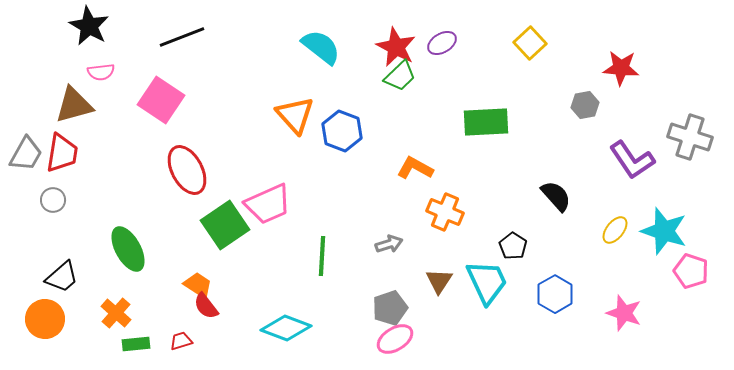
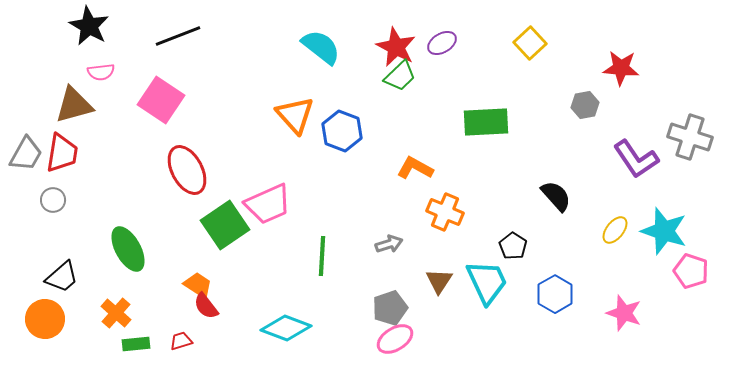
black line at (182, 37): moved 4 px left, 1 px up
purple L-shape at (632, 160): moved 4 px right, 1 px up
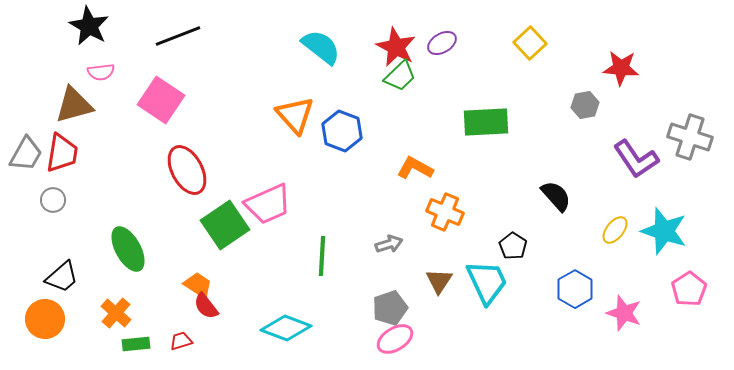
pink pentagon at (691, 271): moved 2 px left, 18 px down; rotated 20 degrees clockwise
blue hexagon at (555, 294): moved 20 px right, 5 px up
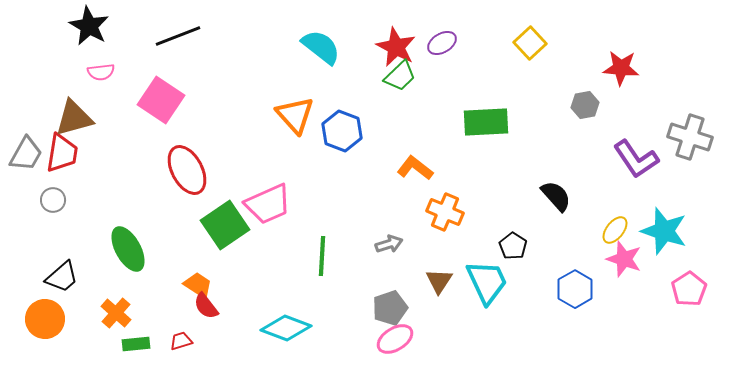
brown triangle at (74, 105): moved 13 px down
orange L-shape at (415, 168): rotated 9 degrees clockwise
pink star at (624, 313): moved 54 px up
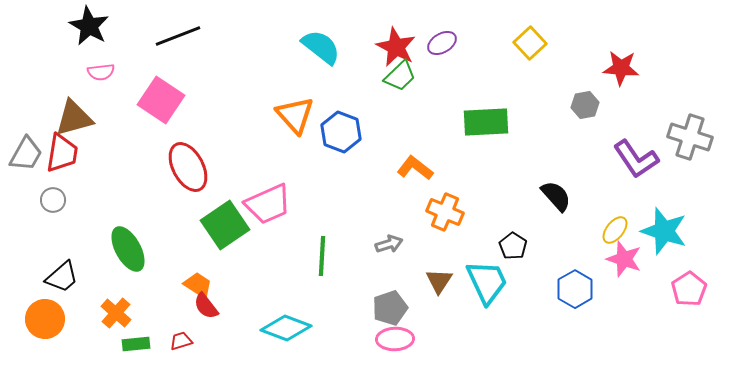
blue hexagon at (342, 131): moved 1 px left, 1 px down
red ellipse at (187, 170): moved 1 px right, 3 px up
pink ellipse at (395, 339): rotated 30 degrees clockwise
